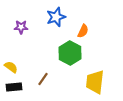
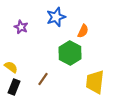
purple star: rotated 24 degrees clockwise
black rectangle: rotated 63 degrees counterclockwise
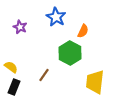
blue star: rotated 24 degrees counterclockwise
purple star: moved 1 px left
brown line: moved 1 px right, 4 px up
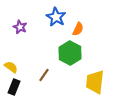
orange semicircle: moved 5 px left, 2 px up
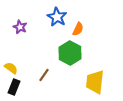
blue star: moved 1 px right
yellow semicircle: moved 1 px down
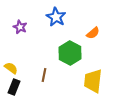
blue star: moved 1 px left
orange semicircle: moved 15 px right, 4 px down; rotated 24 degrees clockwise
brown line: rotated 24 degrees counterclockwise
yellow trapezoid: moved 2 px left, 1 px up
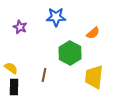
blue star: rotated 30 degrees counterclockwise
yellow trapezoid: moved 1 px right, 4 px up
black rectangle: rotated 21 degrees counterclockwise
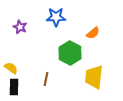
brown line: moved 2 px right, 4 px down
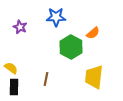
green hexagon: moved 1 px right, 6 px up
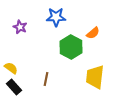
yellow trapezoid: moved 1 px right
black rectangle: rotated 42 degrees counterclockwise
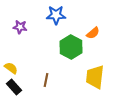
blue star: moved 2 px up
purple star: rotated 16 degrees counterclockwise
brown line: moved 1 px down
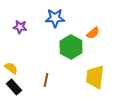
blue star: moved 1 px left, 3 px down
